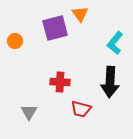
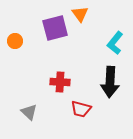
gray triangle: rotated 18 degrees counterclockwise
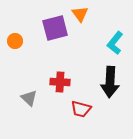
gray triangle: moved 14 px up
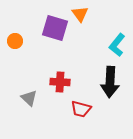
purple square: rotated 32 degrees clockwise
cyan L-shape: moved 2 px right, 2 px down
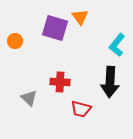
orange triangle: moved 3 px down
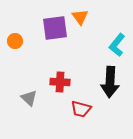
purple square: rotated 24 degrees counterclockwise
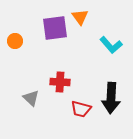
cyan L-shape: moved 6 px left; rotated 80 degrees counterclockwise
black arrow: moved 1 px right, 16 px down
gray triangle: moved 2 px right
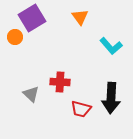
purple square: moved 23 px left, 10 px up; rotated 24 degrees counterclockwise
orange circle: moved 4 px up
cyan L-shape: moved 1 px down
gray triangle: moved 4 px up
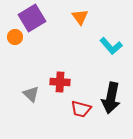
black arrow: rotated 8 degrees clockwise
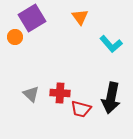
cyan L-shape: moved 2 px up
red cross: moved 11 px down
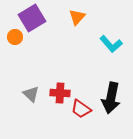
orange triangle: moved 3 px left; rotated 18 degrees clockwise
red trapezoid: rotated 20 degrees clockwise
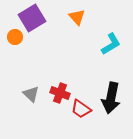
orange triangle: rotated 24 degrees counterclockwise
cyan L-shape: rotated 80 degrees counterclockwise
red cross: rotated 18 degrees clockwise
